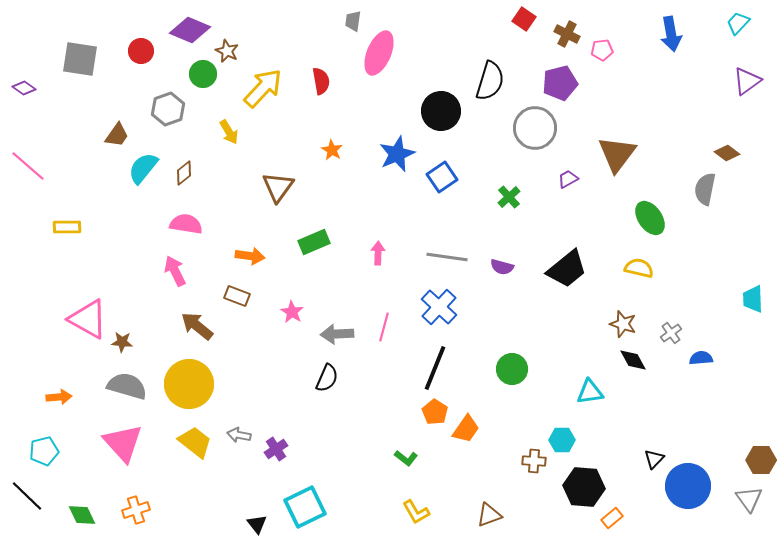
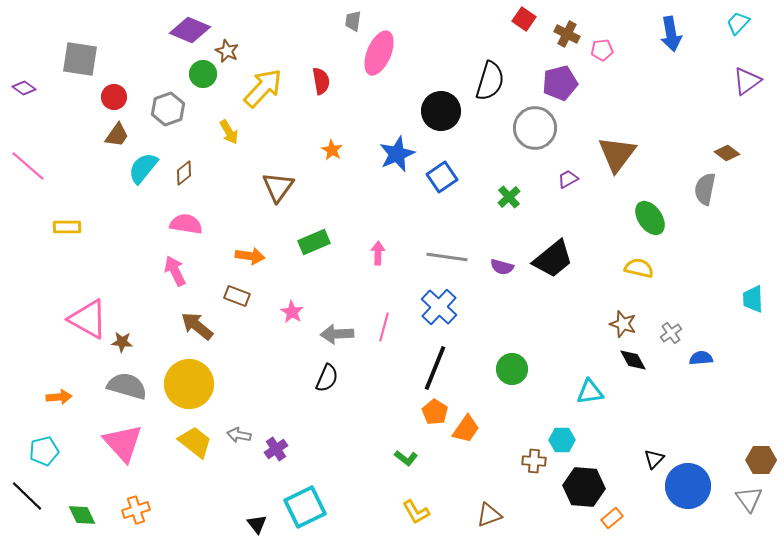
red circle at (141, 51): moved 27 px left, 46 px down
black trapezoid at (567, 269): moved 14 px left, 10 px up
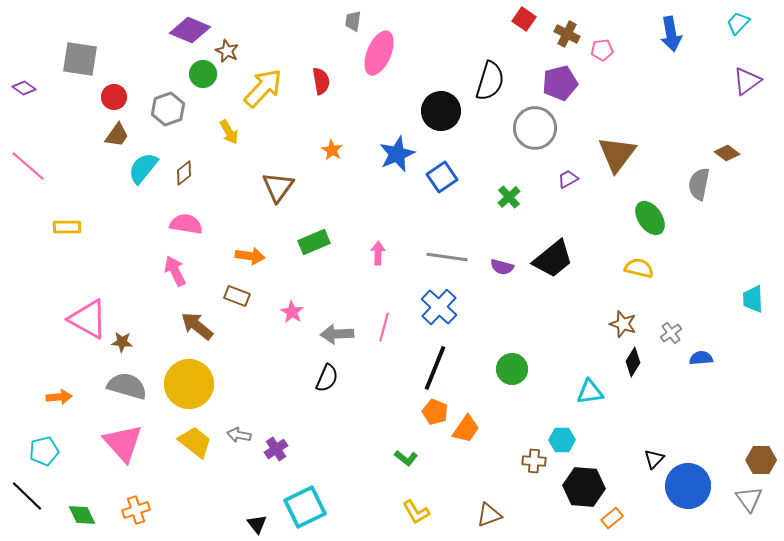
gray semicircle at (705, 189): moved 6 px left, 5 px up
black diamond at (633, 360): moved 2 px down; rotated 60 degrees clockwise
orange pentagon at (435, 412): rotated 10 degrees counterclockwise
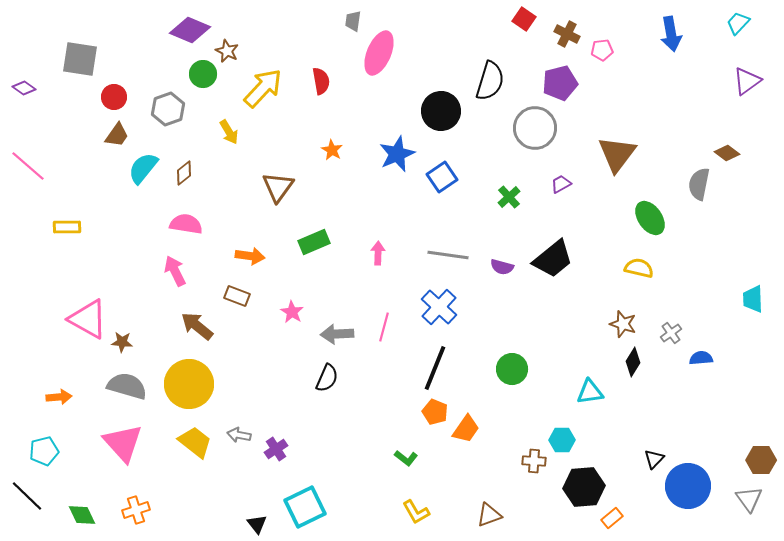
purple trapezoid at (568, 179): moved 7 px left, 5 px down
gray line at (447, 257): moved 1 px right, 2 px up
black hexagon at (584, 487): rotated 9 degrees counterclockwise
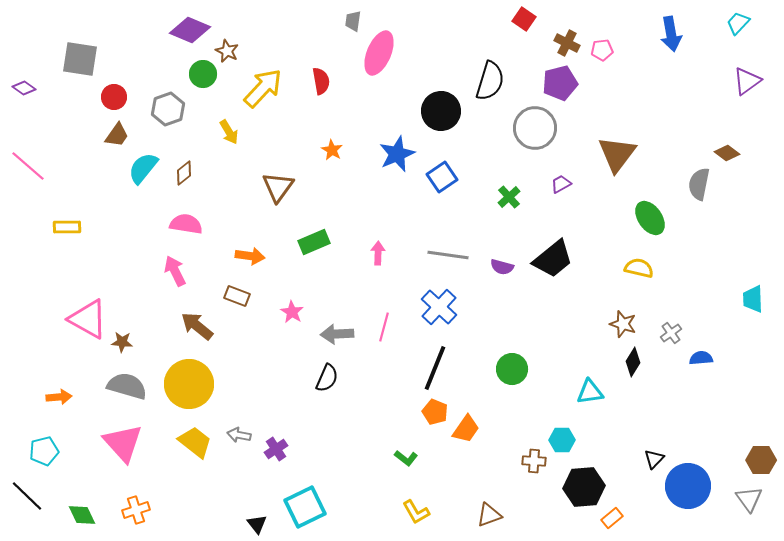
brown cross at (567, 34): moved 9 px down
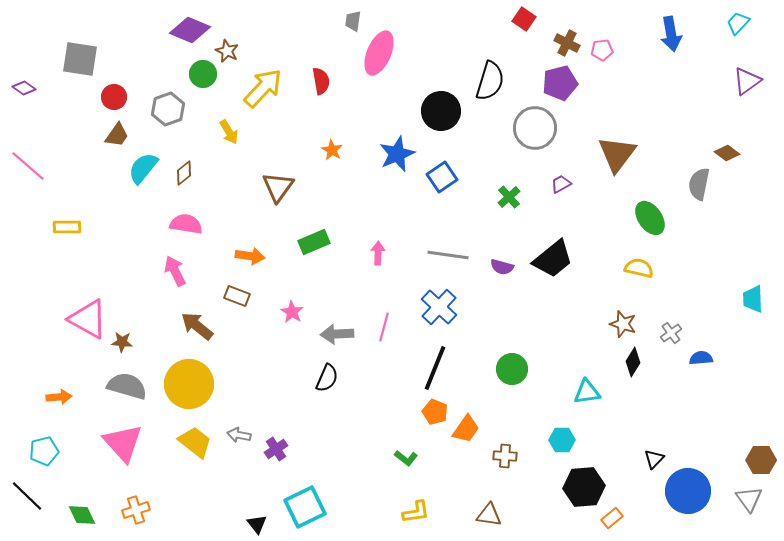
cyan triangle at (590, 392): moved 3 px left
brown cross at (534, 461): moved 29 px left, 5 px up
blue circle at (688, 486): moved 5 px down
yellow L-shape at (416, 512): rotated 68 degrees counterclockwise
brown triangle at (489, 515): rotated 28 degrees clockwise
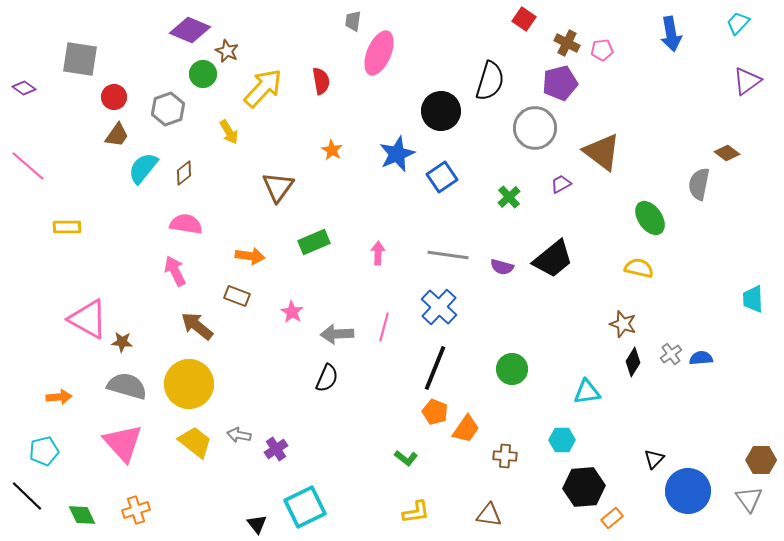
brown triangle at (617, 154): moved 15 px left, 2 px up; rotated 30 degrees counterclockwise
gray cross at (671, 333): moved 21 px down
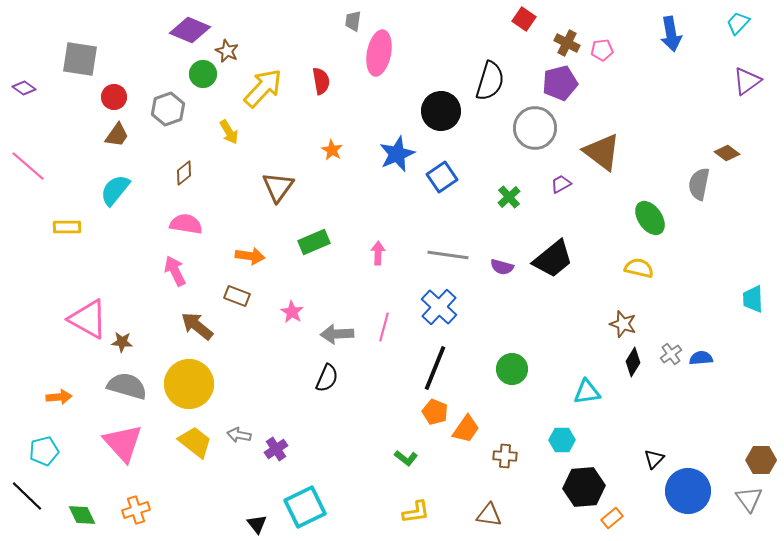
pink ellipse at (379, 53): rotated 12 degrees counterclockwise
cyan semicircle at (143, 168): moved 28 px left, 22 px down
